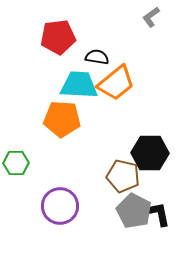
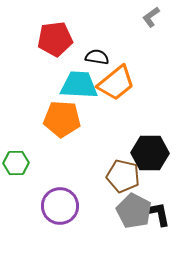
red pentagon: moved 3 px left, 2 px down
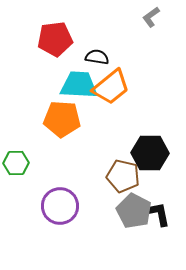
orange trapezoid: moved 5 px left, 4 px down
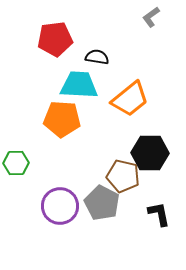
orange trapezoid: moved 19 px right, 12 px down
gray pentagon: moved 32 px left, 8 px up
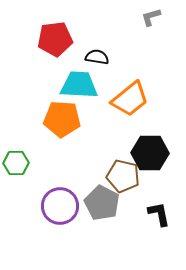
gray L-shape: rotated 20 degrees clockwise
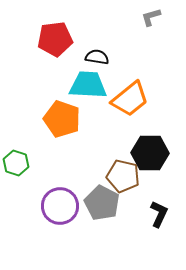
cyan trapezoid: moved 9 px right
orange pentagon: rotated 15 degrees clockwise
green hexagon: rotated 20 degrees clockwise
black L-shape: rotated 36 degrees clockwise
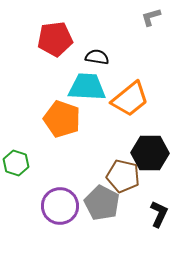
cyan trapezoid: moved 1 px left, 2 px down
